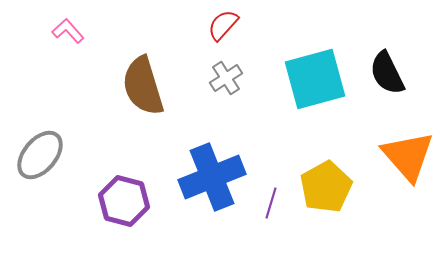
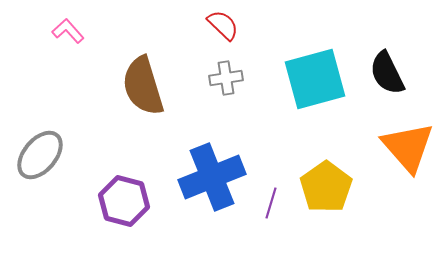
red semicircle: rotated 92 degrees clockwise
gray cross: rotated 24 degrees clockwise
orange triangle: moved 9 px up
yellow pentagon: rotated 6 degrees counterclockwise
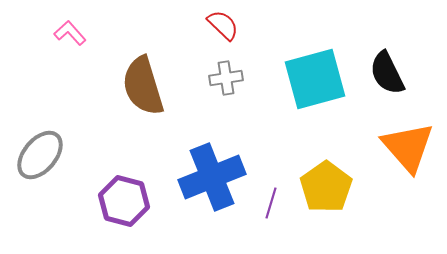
pink L-shape: moved 2 px right, 2 px down
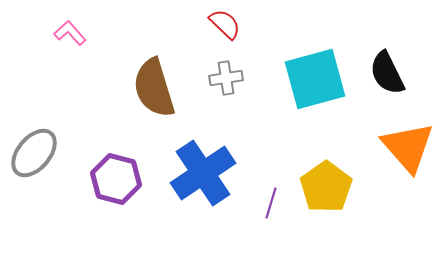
red semicircle: moved 2 px right, 1 px up
brown semicircle: moved 11 px right, 2 px down
gray ellipse: moved 6 px left, 2 px up
blue cross: moved 9 px left, 4 px up; rotated 12 degrees counterclockwise
purple hexagon: moved 8 px left, 22 px up
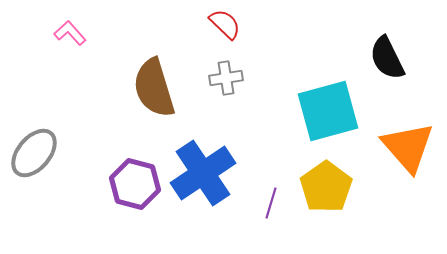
black semicircle: moved 15 px up
cyan square: moved 13 px right, 32 px down
purple hexagon: moved 19 px right, 5 px down
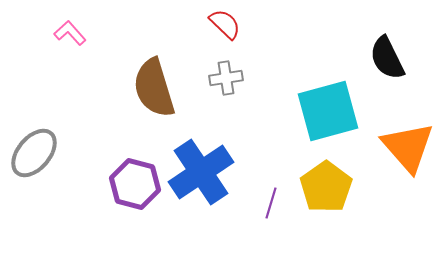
blue cross: moved 2 px left, 1 px up
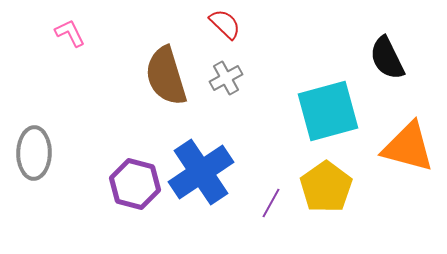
pink L-shape: rotated 16 degrees clockwise
gray cross: rotated 20 degrees counterclockwise
brown semicircle: moved 12 px right, 12 px up
orange triangle: rotated 34 degrees counterclockwise
gray ellipse: rotated 39 degrees counterclockwise
purple line: rotated 12 degrees clockwise
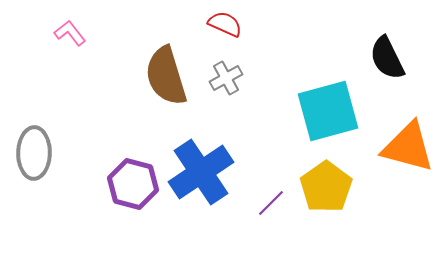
red semicircle: rotated 20 degrees counterclockwise
pink L-shape: rotated 12 degrees counterclockwise
purple hexagon: moved 2 px left
purple line: rotated 16 degrees clockwise
